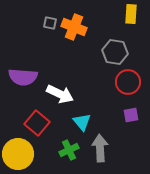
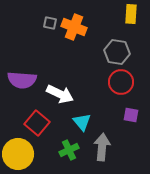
gray hexagon: moved 2 px right
purple semicircle: moved 1 px left, 3 px down
red circle: moved 7 px left
purple square: rotated 21 degrees clockwise
gray arrow: moved 2 px right, 1 px up; rotated 8 degrees clockwise
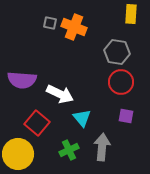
purple square: moved 5 px left, 1 px down
cyan triangle: moved 4 px up
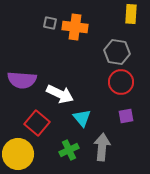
orange cross: moved 1 px right; rotated 15 degrees counterclockwise
purple square: rotated 21 degrees counterclockwise
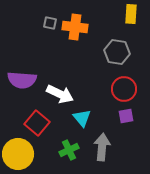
red circle: moved 3 px right, 7 px down
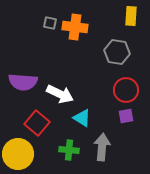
yellow rectangle: moved 2 px down
purple semicircle: moved 1 px right, 2 px down
red circle: moved 2 px right, 1 px down
cyan triangle: rotated 18 degrees counterclockwise
green cross: rotated 30 degrees clockwise
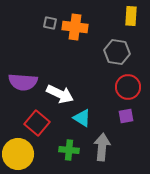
red circle: moved 2 px right, 3 px up
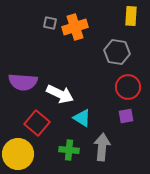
orange cross: rotated 25 degrees counterclockwise
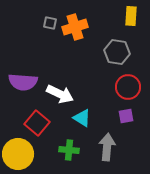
gray arrow: moved 5 px right
